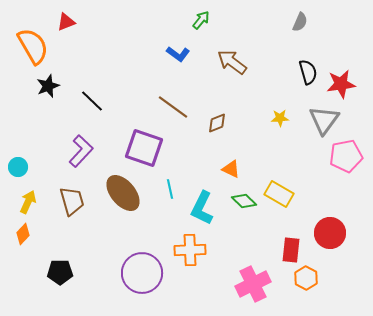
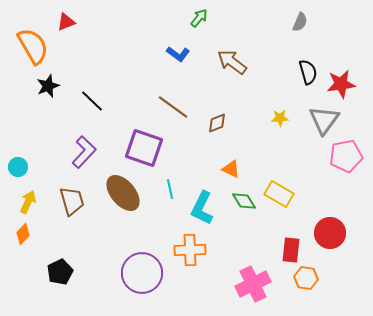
green arrow: moved 2 px left, 2 px up
purple L-shape: moved 3 px right, 1 px down
green diamond: rotated 15 degrees clockwise
black pentagon: rotated 25 degrees counterclockwise
orange hexagon: rotated 20 degrees counterclockwise
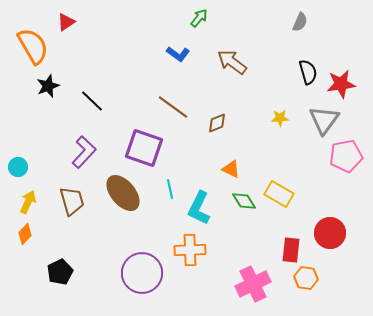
red triangle: rotated 12 degrees counterclockwise
cyan L-shape: moved 3 px left
orange diamond: moved 2 px right
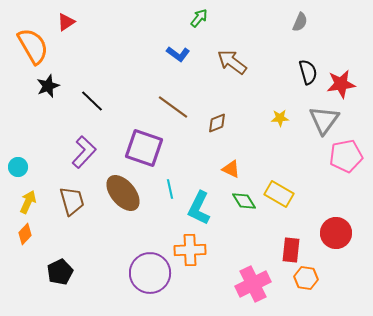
red circle: moved 6 px right
purple circle: moved 8 px right
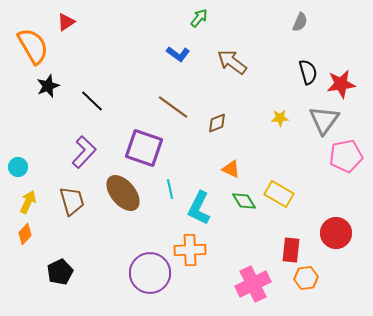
orange hexagon: rotated 15 degrees counterclockwise
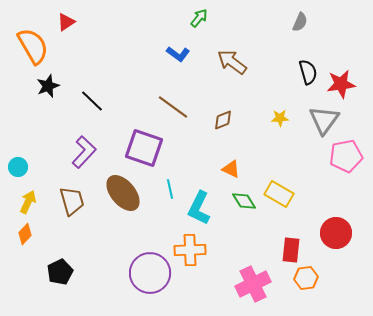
brown diamond: moved 6 px right, 3 px up
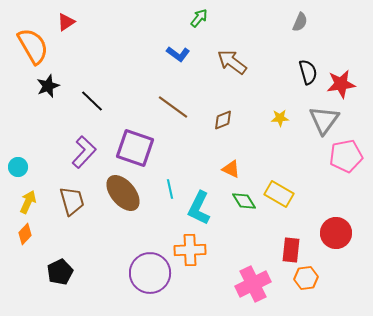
purple square: moved 9 px left
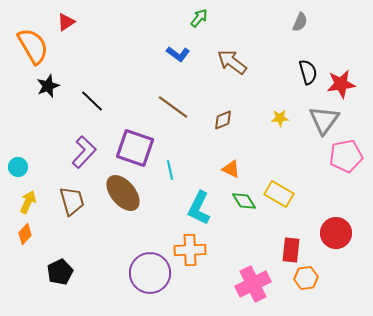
cyan line: moved 19 px up
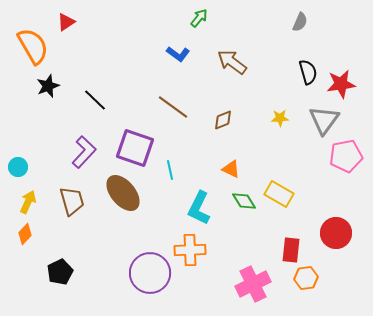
black line: moved 3 px right, 1 px up
